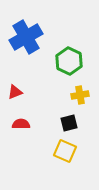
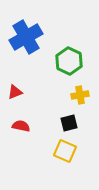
red semicircle: moved 2 px down; rotated 12 degrees clockwise
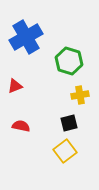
green hexagon: rotated 8 degrees counterclockwise
red triangle: moved 6 px up
yellow square: rotated 30 degrees clockwise
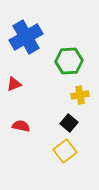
green hexagon: rotated 20 degrees counterclockwise
red triangle: moved 1 px left, 2 px up
black square: rotated 36 degrees counterclockwise
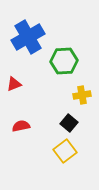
blue cross: moved 2 px right
green hexagon: moved 5 px left
yellow cross: moved 2 px right
red semicircle: rotated 24 degrees counterclockwise
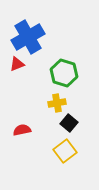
green hexagon: moved 12 px down; rotated 20 degrees clockwise
red triangle: moved 3 px right, 20 px up
yellow cross: moved 25 px left, 8 px down
red semicircle: moved 1 px right, 4 px down
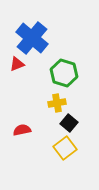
blue cross: moved 4 px right, 1 px down; rotated 20 degrees counterclockwise
yellow square: moved 3 px up
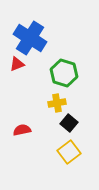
blue cross: moved 2 px left; rotated 8 degrees counterclockwise
yellow square: moved 4 px right, 4 px down
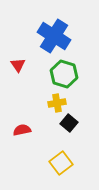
blue cross: moved 24 px right, 2 px up
red triangle: moved 1 px right, 1 px down; rotated 42 degrees counterclockwise
green hexagon: moved 1 px down
yellow square: moved 8 px left, 11 px down
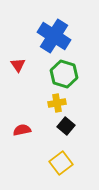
black square: moved 3 px left, 3 px down
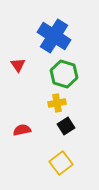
black square: rotated 18 degrees clockwise
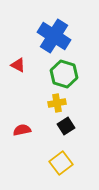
red triangle: rotated 28 degrees counterclockwise
